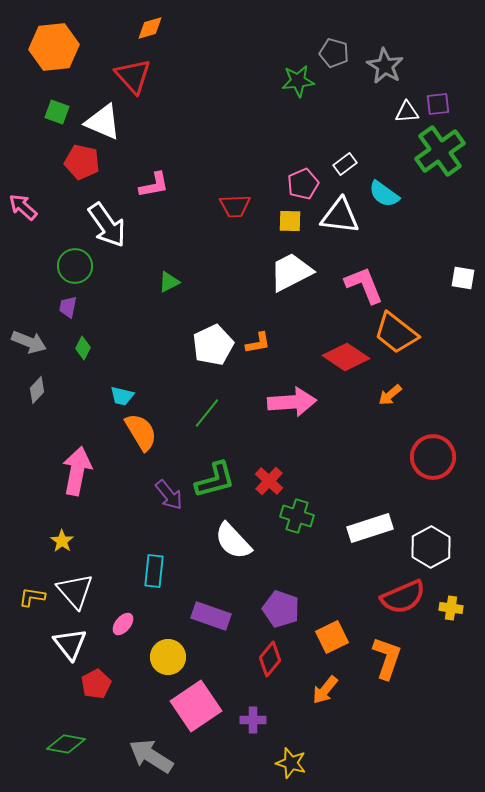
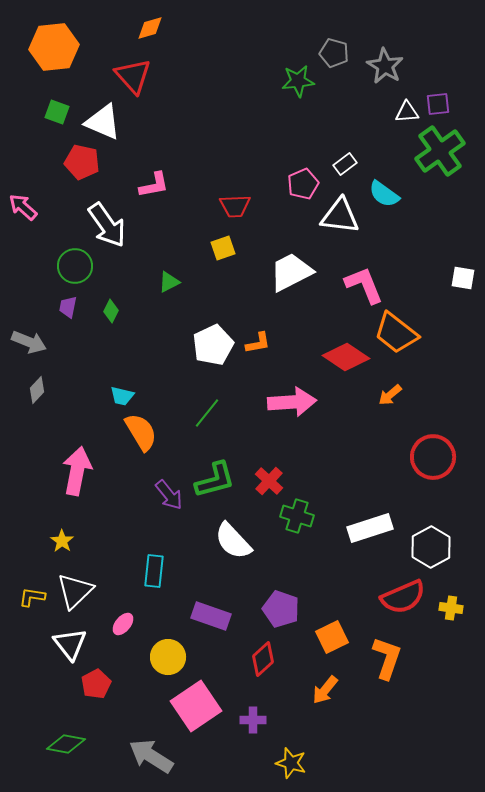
yellow square at (290, 221): moved 67 px left, 27 px down; rotated 20 degrees counterclockwise
green diamond at (83, 348): moved 28 px right, 37 px up
white triangle at (75, 591): rotated 27 degrees clockwise
red diamond at (270, 659): moved 7 px left; rotated 8 degrees clockwise
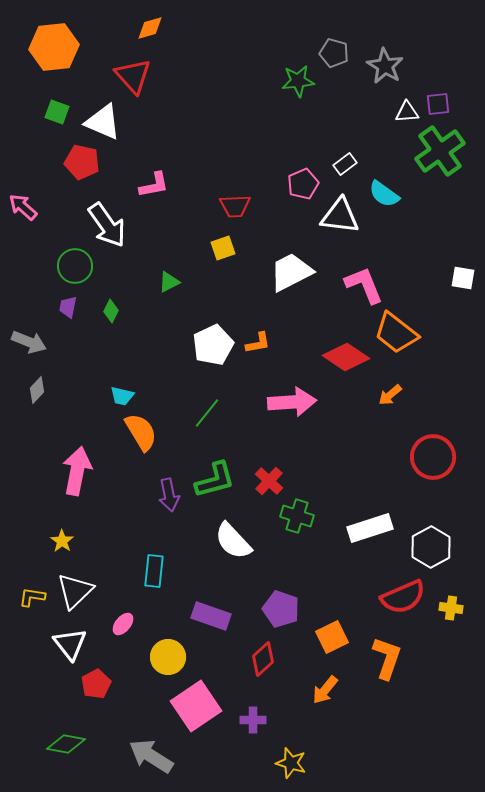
purple arrow at (169, 495): rotated 28 degrees clockwise
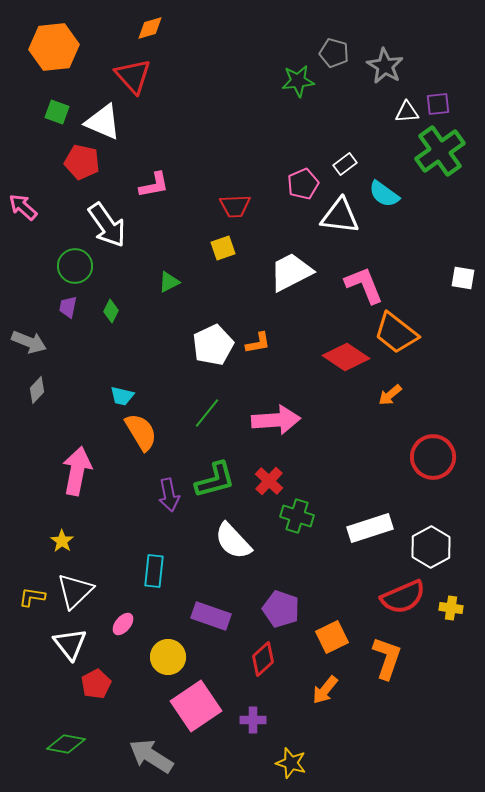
pink arrow at (292, 402): moved 16 px left, 18 px down
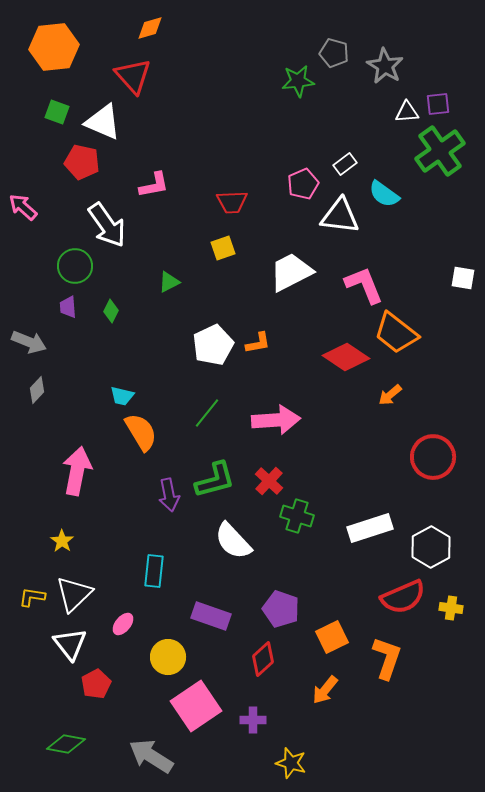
red trapezoid at (235, 206): moved 3 px left, 4 px up
purple trapezoid at (68, 307): rotated 15 degrees counterclockwise
white triangle at (75, 591): moved 1 px left, 3 px down
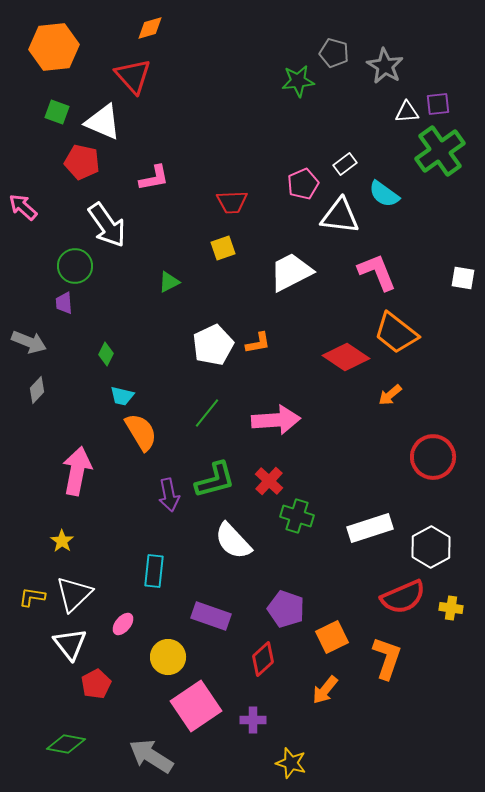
pink L-shape at (154, 185): moved 7 px up
pink L-shape at (364, 285): moved 13 px right, 13 px up
purple trapezoid at (68, 307): moved 4 px left, 4 px up
green diamond at (111, 311): moved 5 px left, 43 px down
purple pentagon at (281, 609): moved 5 px right
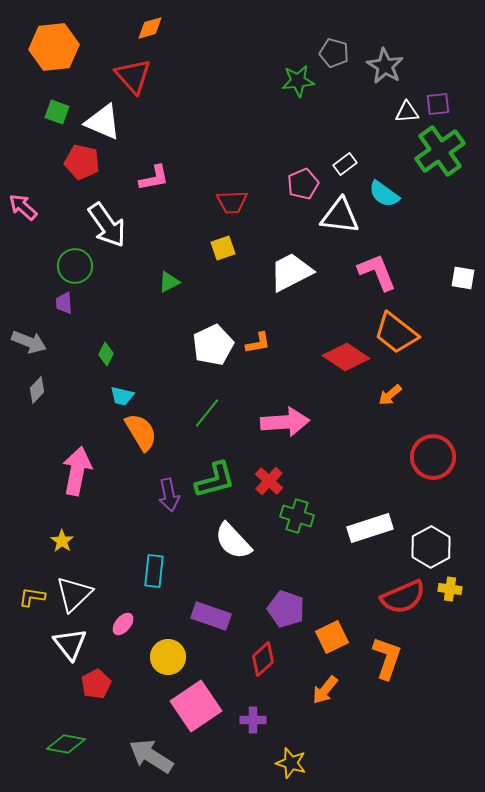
pink arrow at (276, 420): moved 9 px right, 2 px down
yellow cross at (451, 608): moved 1 px left, 19 px up
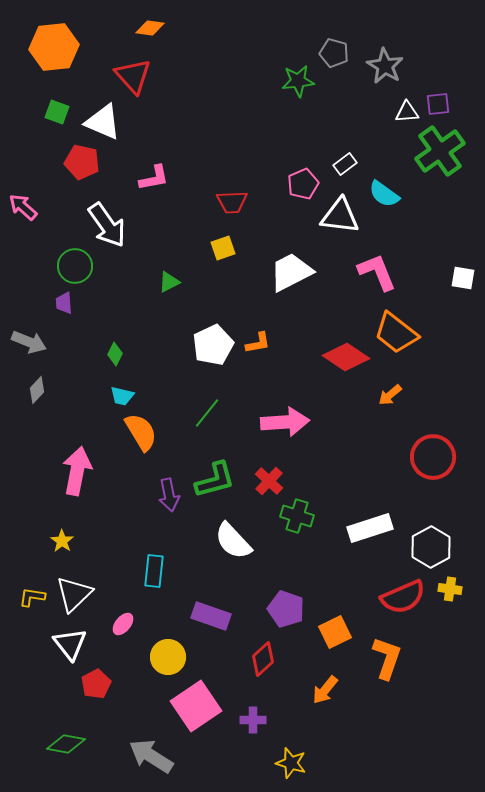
orange diamond at (150, 28): rotated 24 degrees clockwise
green diamond at (106, 354): moved 9 px right
orange square at (332, 637): moved 3 px right, 5 px up
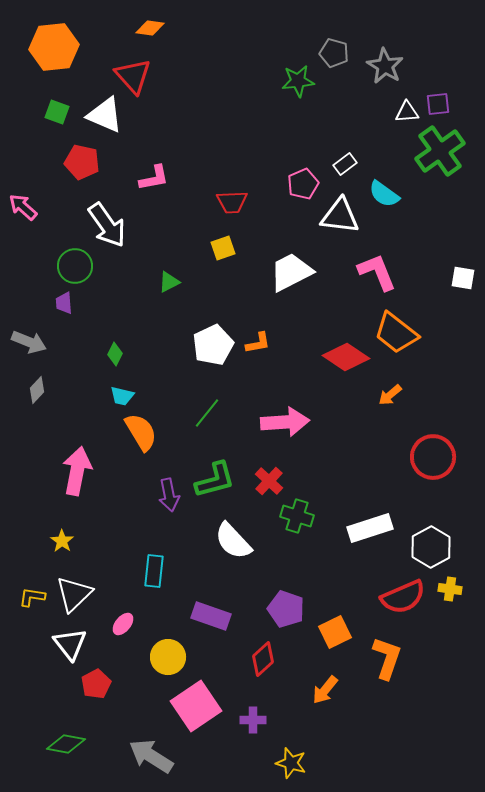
white triangle at (103, 122): moved 2 px right, 7 px up
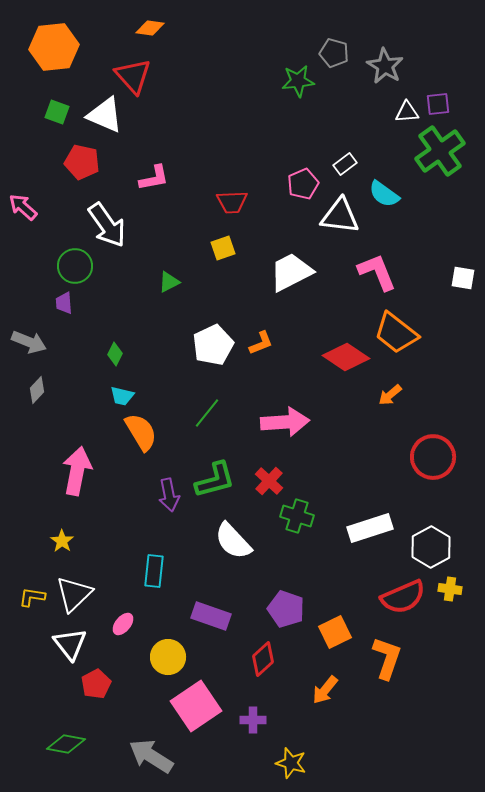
orange L-shape at (258, 343): moved 3 px right; rotated 12 degrees counterclockwise
